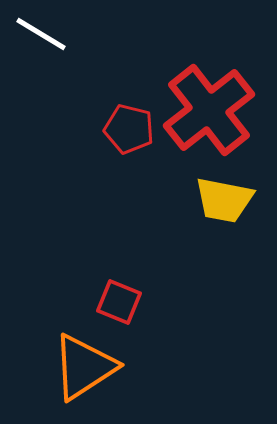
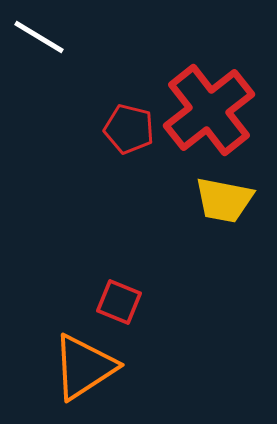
white line: moved 2 px left, 3 px down
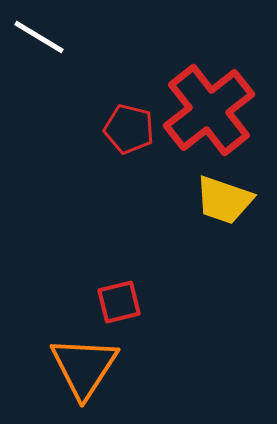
yellow trapezoid: rotated 8 degrees clockwise
red square: rotated 36 degrees counterclockwise
orange triangle: rotated 24 degrees counterclockwise
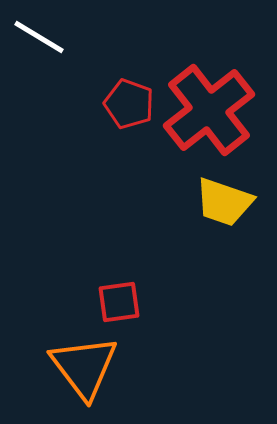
red pentagon: moved 25 px up; rotated 6 degrees clockwise
yellow trapezoid: moved 2 px down
red square: rotated 6 degrees clockwise
orange triangle: rotated 10 degrees counterclockwise
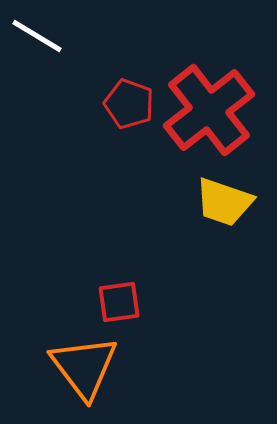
white line: moved 2 px left, 1 px up
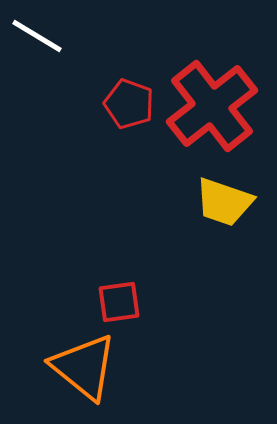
red cross: moved 3 px right, 4 px up
orange triangle: rotated 14 degrees counterclockwise
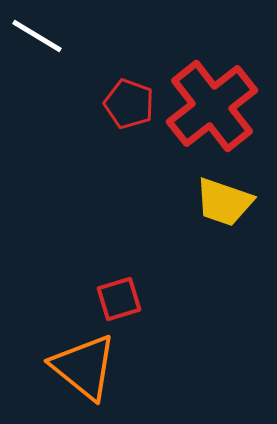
red square: moved 3 px up; rotated 9 degrees counterclockwise
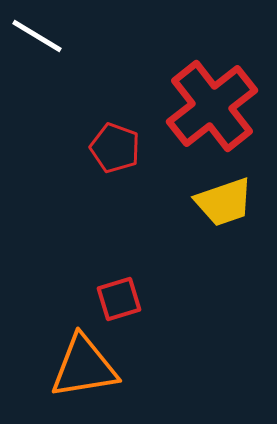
red pentagon: moved 14 px left, 44 px down
yellow trapezoid: rotated 38 degrees counterclockwise
orange triangle: rotated 48 degrees counterclockwise
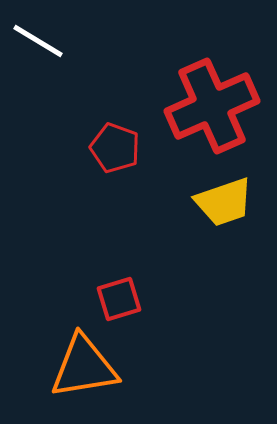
white line: moved 1 px right, 5 px down
red cross: rotated 14 degrees clockwise
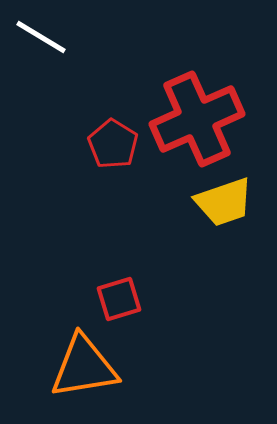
white line: moved 3 px right, 4 px up
red cross: moved 15 px left, 13 px down
red pentagon: moved 2 px left, 4 px up; rotated 12 degrees clockwise
